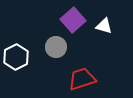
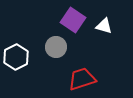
purple square: rotated 15 degrees counterclockwise
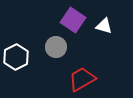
red trapezoid: rotated 12 degrees counterclockwise
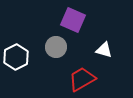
purple square: rotated 10 degrees counterclockwise
white triangle: moved 24 px down
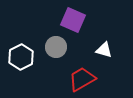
white hexagon: moved 5 px right
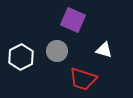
gray circle: moved 1 px right, 4 px down
red trapezoid: moved 1 px right; rotated 132 degrees counterclockwise
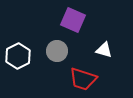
white hexagon: moved 3 px left, 1 px up
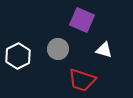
purple square: moved 9 px right
gray circle: moved 1 px right, 2 px up
red trapezoid: moved 1 px left, 1 px down
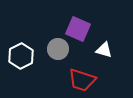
purple square: moved 4 px left, 9 px down
white hexagon: moved 3 px right
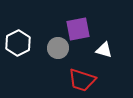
purple square: rotated 35 degrees counterclockwise
gray circle: moved 1 px up
white hexagon: moved 3 px left, 13 px up
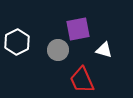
white hexagon: moved 1 px left, 1 px up
gray circle: moved 2 px down
red trapezoid: rotated 48 degrees clockwise
